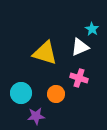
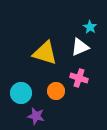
cyan star: moved 2 px left, 2 px up
orange circle: moved 3 px up
purple star: rotated 18 degrees clockwise
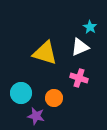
orange circle: moved 2 px left, 7 px down
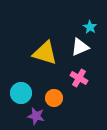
pink cross: rotated 12 degrees clockwise
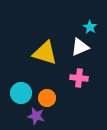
pink cross: rotated 24 degrees counterclockwise
orange circle: moved 7 px left
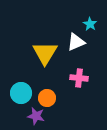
cyan star: moved 3 px up
white triangle: moved 4 px left, 5 px up
yellow triangle: rotated 44 degrees clockwise
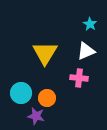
white triangle: moved 10 px right, 9 px down
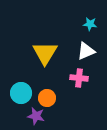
cyan star: rotated 24 degrees counterclockwise
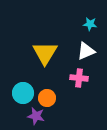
cyan circle: moved 2 px right
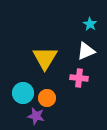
cyan star: rotated 24 degrees clockwise
yellow triangle: moved 5 px down
